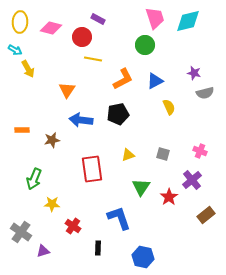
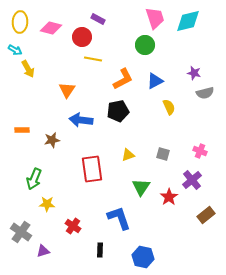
black pentagon: moved 3 px up
yellow star: moved 5 px left
black rectangle: moved 2 px right, 2 px down
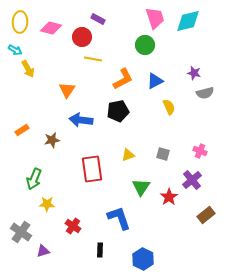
orange rectangle: rotated 32 degrees counterclockwise
blue hexagon: moved 2 px down; rotated 15 degrees clockwise
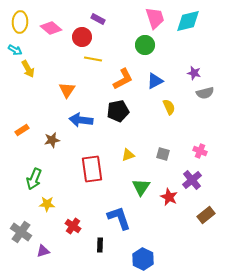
pink diamond: rotated 25 degrees clockwise
red star: rotated 12 degrees counterclockwise
black rectangle: moved 5 px up
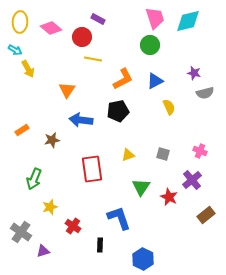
green circle: moved 5 px right
yellow star: moved 3 px right, 3 px down; rotated 21 degrees counterclockwise
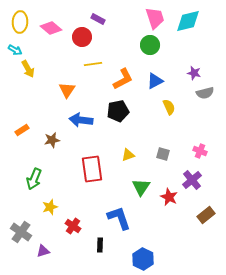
yellow line: moved 5 px down; rotated 18 degrees counterclockwise
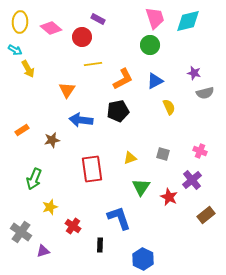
yellow triangle: moved 2 px right, 3 px down
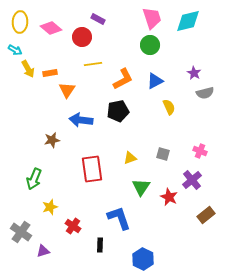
pink trapezoid: moved 3 px left
purple star: rotated 16 degrees clockwise
orange rectangle: moved 28 px right, 57 px up; rotated 24 degrees clockwise
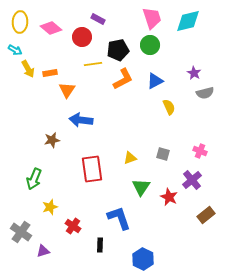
black pentagon: moved 61 px up
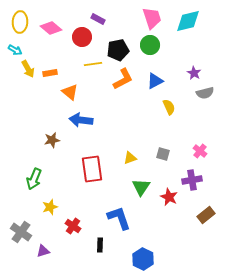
orange triangle: moved 3 px right, 2 px down; rotated 24 degrees counterclockwise
pink cross: rotated 16 degrees clockwise
purple cross: rotated 30 degrees clockwise
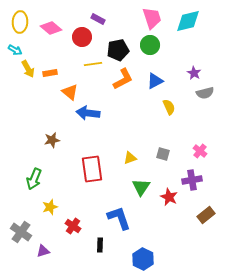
blue arrow: moved 7 px right, 7 px up
